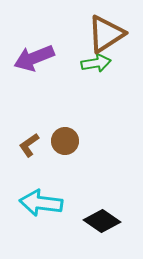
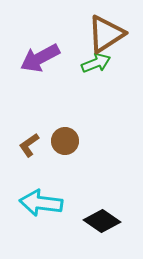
purple arrow: moved 6 px right; rotated 6 degrees counterclockwise
green arrow: rotated 12 degrees counterclockwise
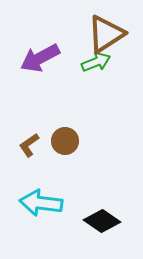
green arrow: moved 1 px up
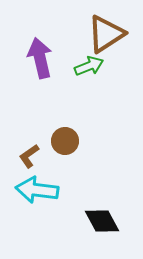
purple arrow: rotated 105 degrees clockwise
green arrow: moved 7 px left, 4 px down
brown L-shape: moved 11 px down
cyan arrow: moved 4 px left, 13 px up
black diamond: rotated 27 degrees clockwise
